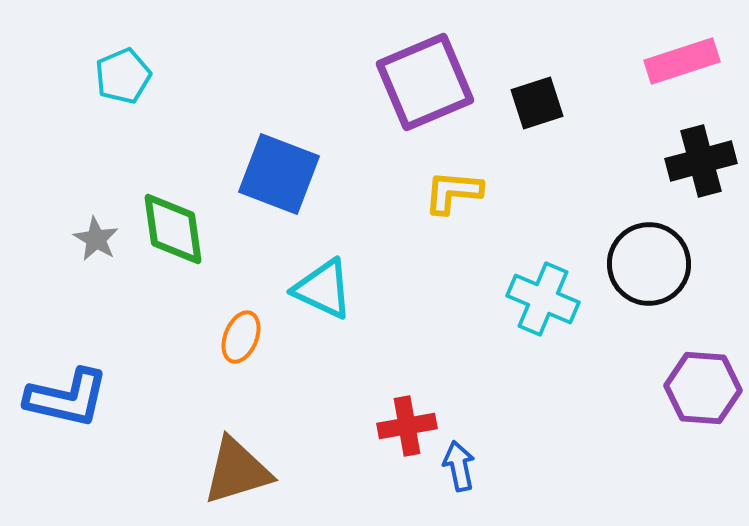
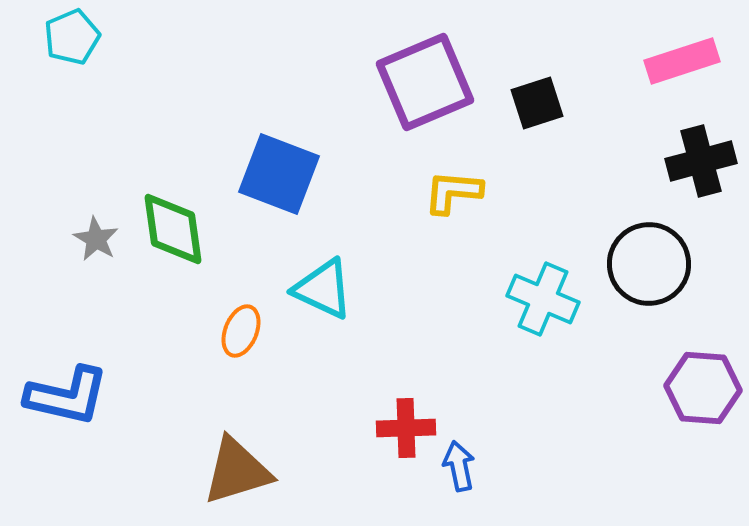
cyan pentagon: moved 51 px left, 39 px up
orange ellipse: moved 6 px up
blue L-shape: moved 2 px up
red cross: moved 1 px left, 2 px down; rotated 8 degrees clockwise
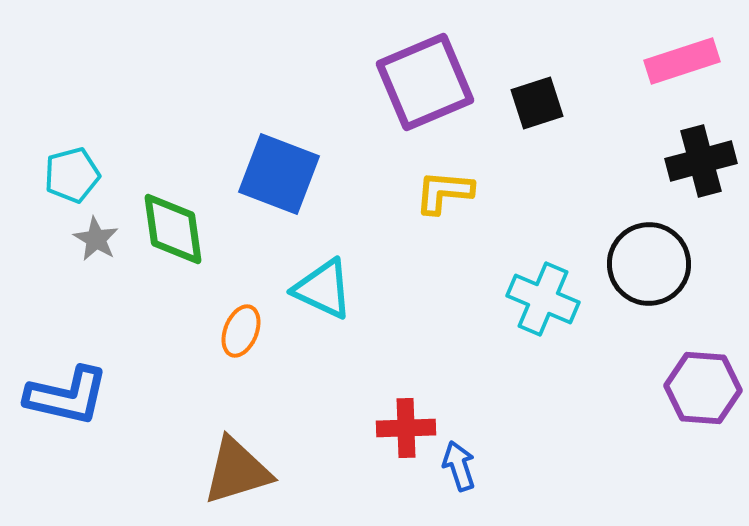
cyan pentagon: moved 138 px down; rotated 8 degrees clockwise
yellow L-shape: moved 9 px left
blue arrow: rotated 6 degrees counterclockwise
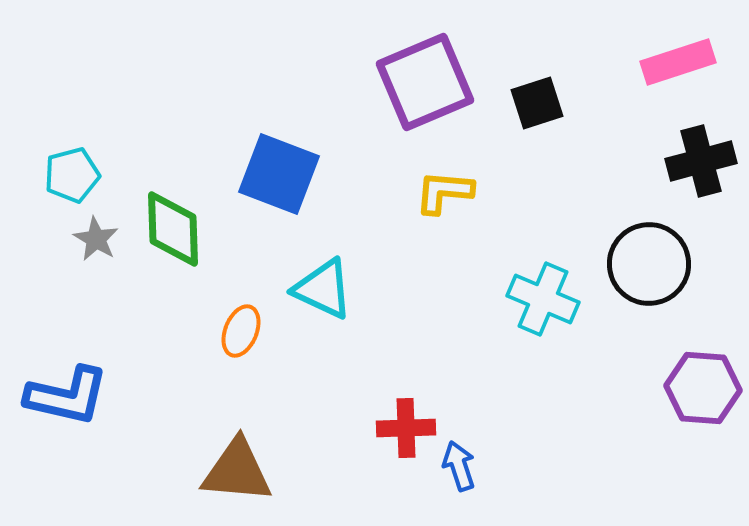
pink rectangle: moved 4 px left, 1 px down
green diamond: rotated 6 degrees clockwise
brown triangle: rotated 22 degrees clockwise
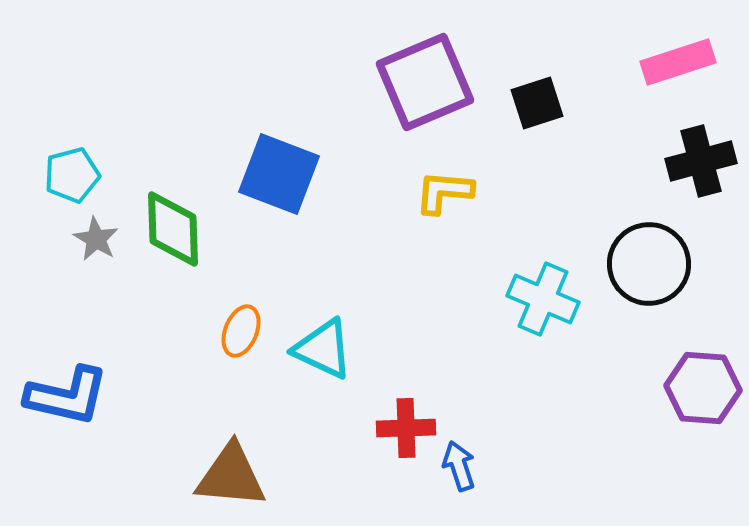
cyan triangle: moved 60 px down
brown triangle: moved 6 px left, 5 px down
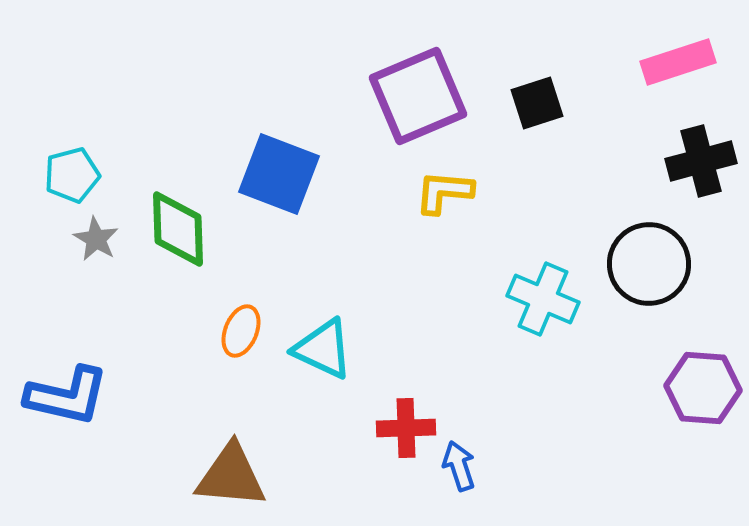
purple square: moved 7 px left, 14 px down
green diamond: moved 5 px right
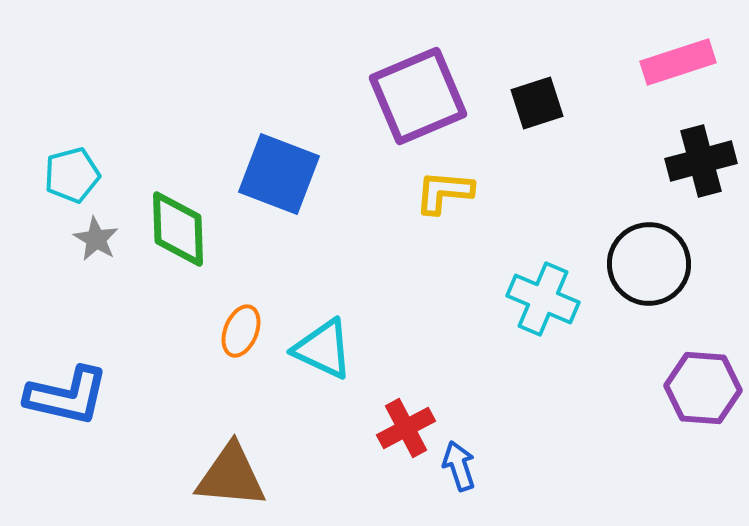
red cross: rotated 26 degrees counterclockwise
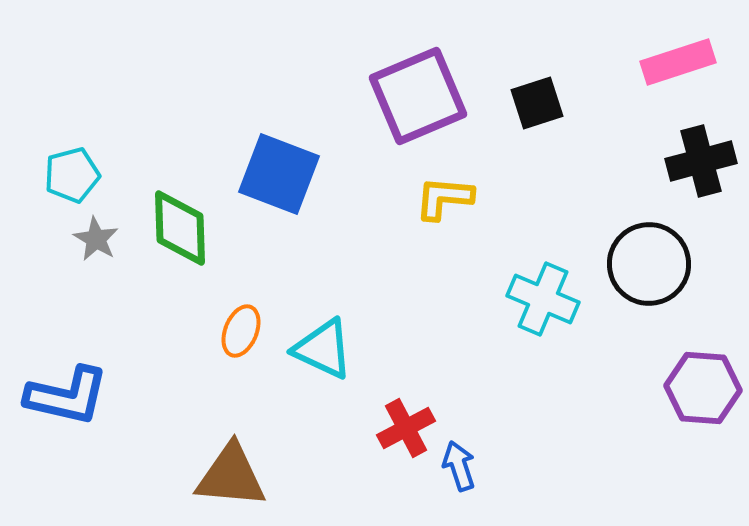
yellow L-shape: moved 6 px down
green diamond: moved 2 px right, 1 px up
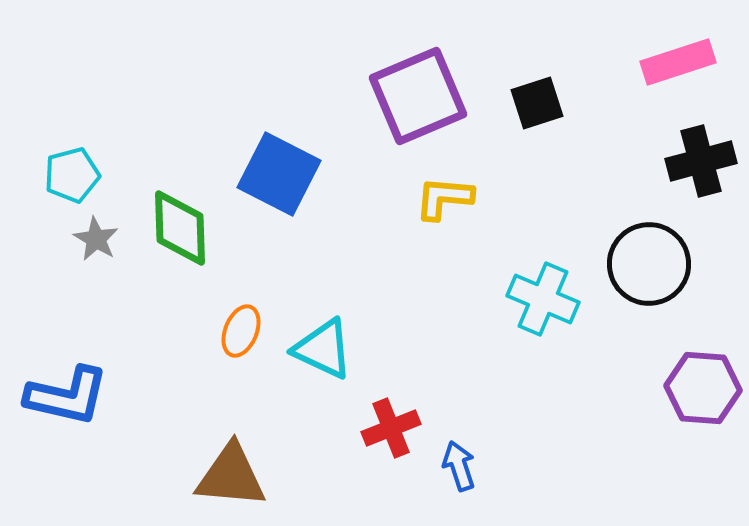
blue square: rotated 6 degrees clockwise
red cross: moved 15 px left; rotated 6 degrees clockwise
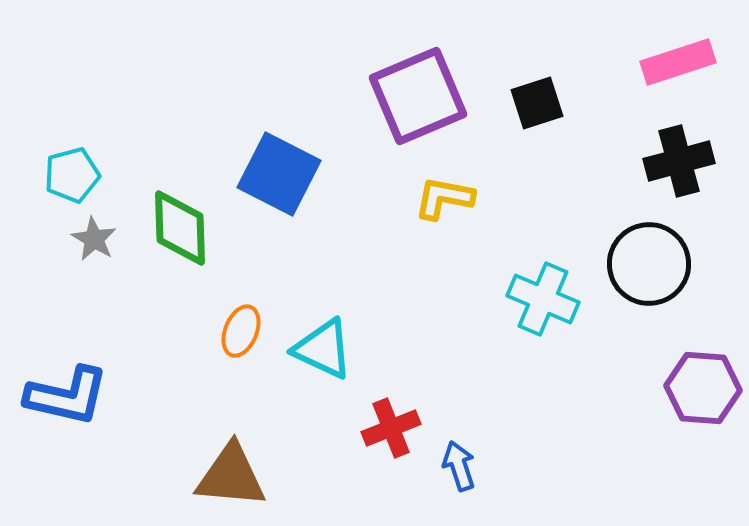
black cross: moved 22 px left
yellow L-shape: rotated 6 degrees clockwise
gray star: moved 2 px left
